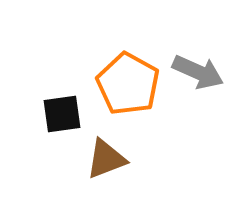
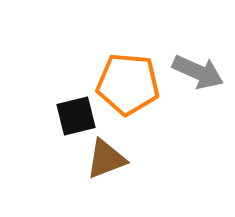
orange pentagon: rotated 24 degrees counterclockwise
black square: moved 14 px right, 2 px down; rotated 6 degrees counterclockwise
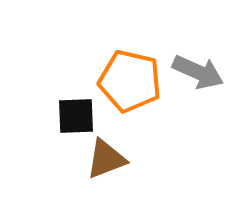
orange pentagon: moved 2 px right, 3 px up; rotated 8 degrees clockwise
black square: rotated 12 degrees clockwise
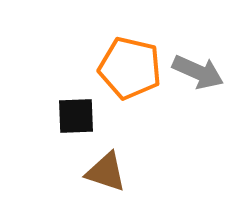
orange pentagon: moved 13 px up
brown triangle: moved 13 px down; rotated 39 degrees clockwise
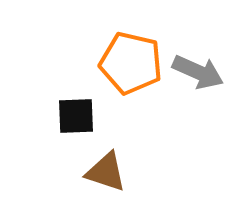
orange pentagon: moved 1 px right, 5 px up
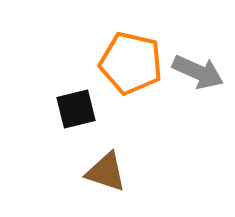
black square: moved 7 px up; rotated 12 degrees counterclockwise
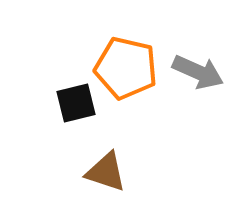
orange pentagon: moved 5 px left, 5 px down
black square: moved 6 px up
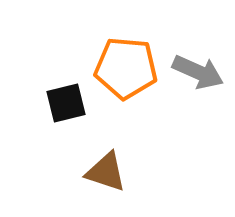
orange pentagon: rotated 8 degrees counterclockwise
black square: moved 10 px left
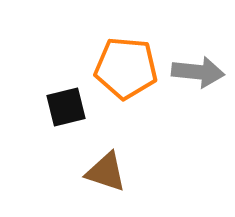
gray arrow: rotated 18 degrees counterclockwise
black square: moved 4 px down
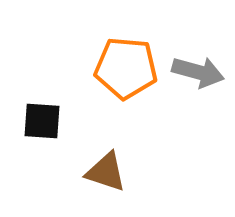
gray arrow: rotated 9 degrees clockwise
black square: moved 24 px left, 14 px down; rotated 18 degrees clockwise
